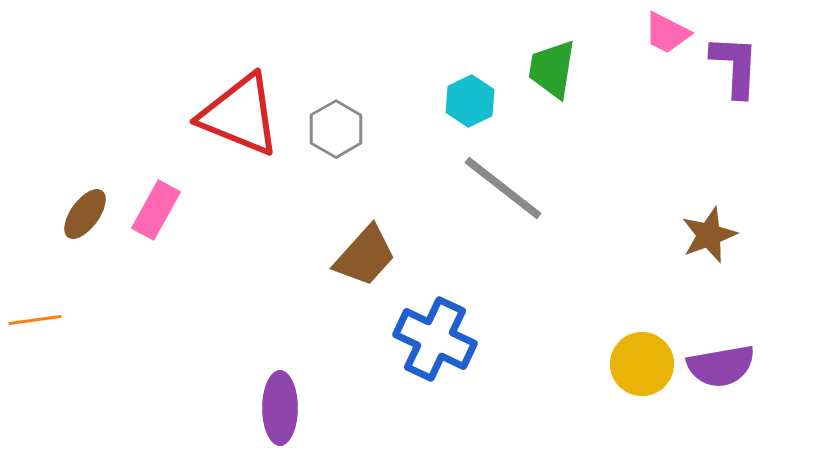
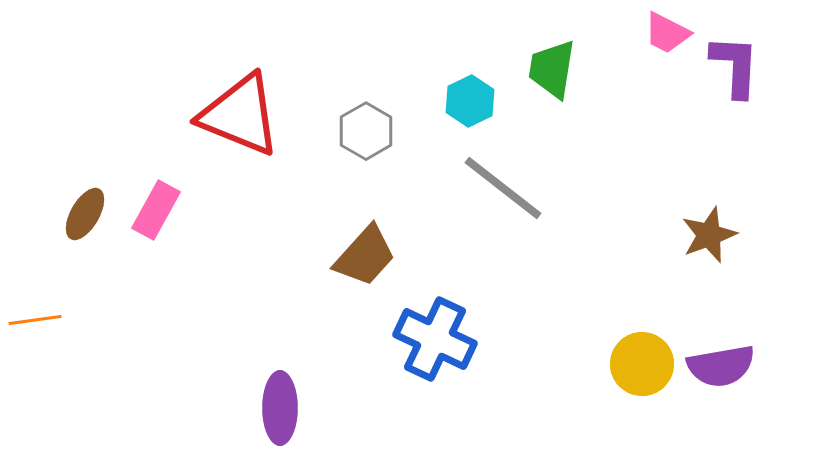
gray hexagon: moved 30 px right, 2 px down
brown ellipse: rotated 6 degrees counterclockwise
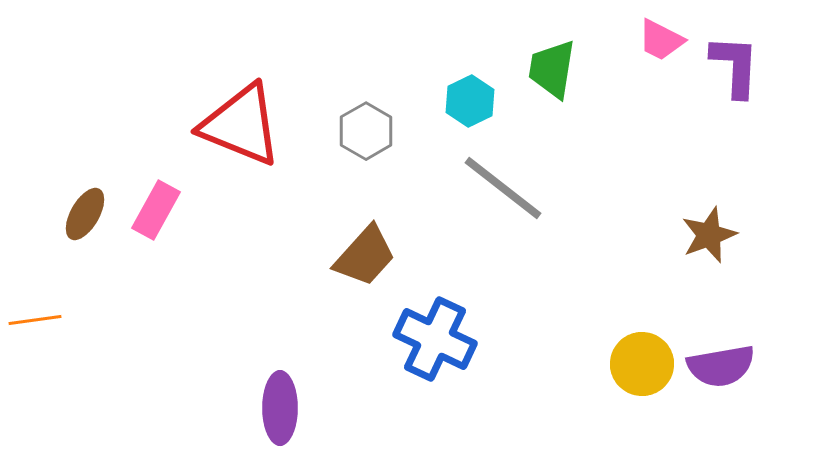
pink trapezoid: moved 6 px left, 7 px down
red triangle: moved 1 px right, 10 px down
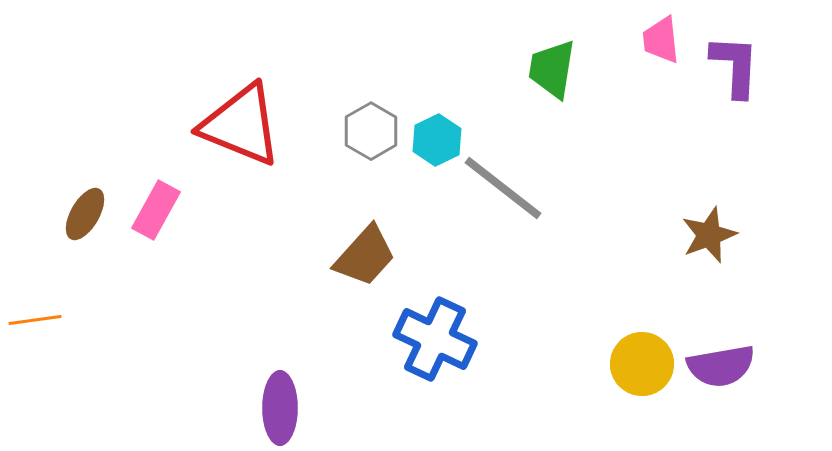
pink trapezoid: rotated 57 degrees clockwise
cyan hexagon: moved 33 px left, 39 px down
gray hexagon: moved 5 px right
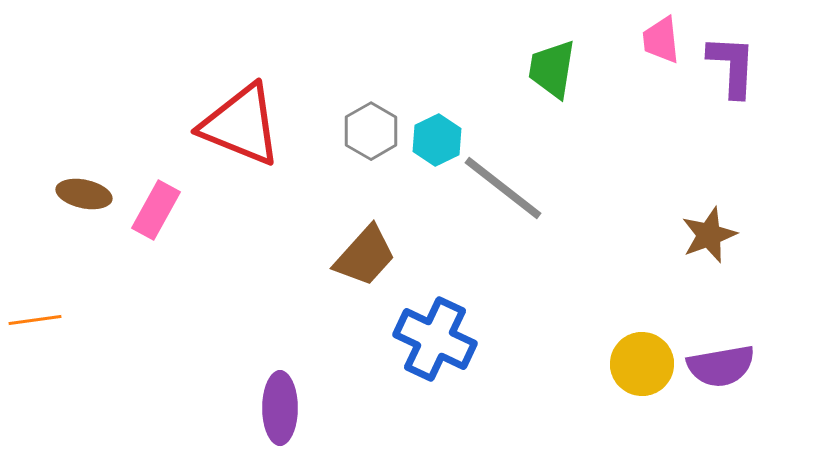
purple L-shape: moved 3 px left
brown ellipse: moved 1 px left, 20 px up; rotated 72 degrees clockwise
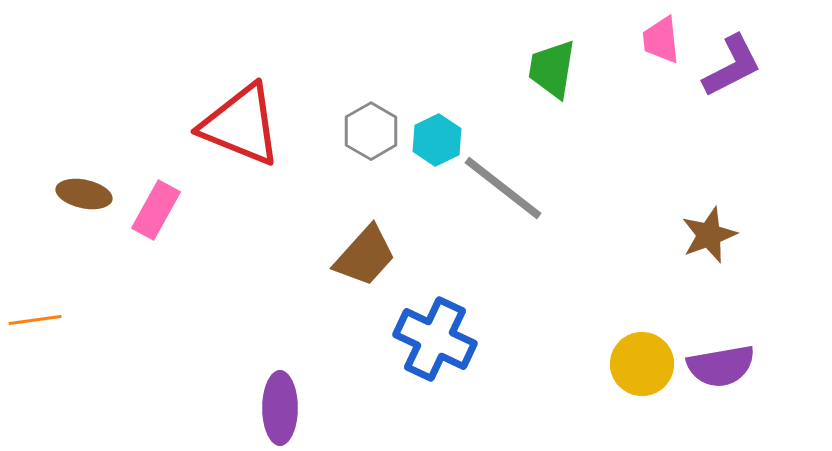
purple L-shape: rotated 60 degrees clockwise
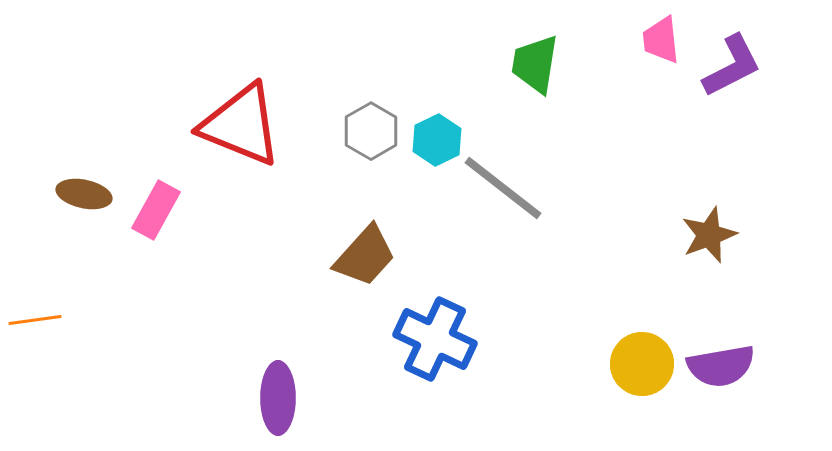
green trapezoid: moved 17 px left, 5 px up
purple ellipse: moved 2 px left, 10 px up
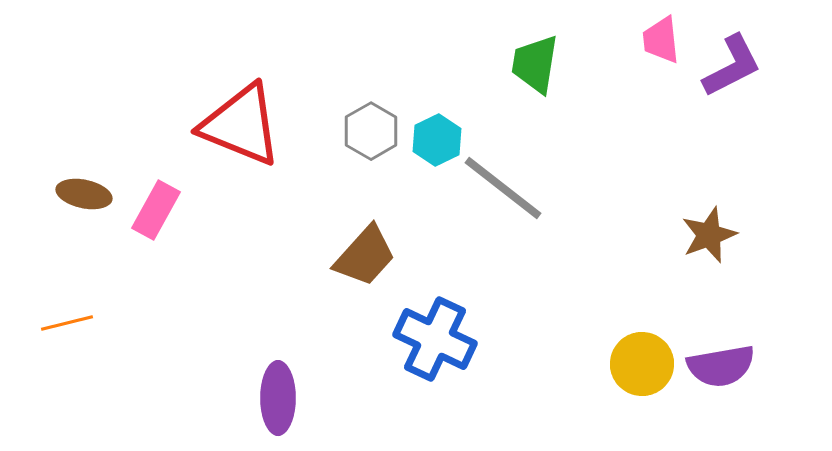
orange line: moved 32 px right, 3 px down; rotated 6 degrees counterclockwise
